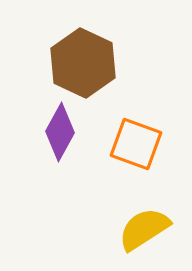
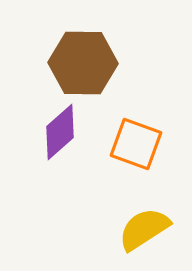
brown hexagon: rotated 24 degrees counterclockwise
purple diamond: rotated 20 degrees clockwise
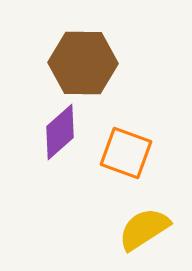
orange square: moved 10 px left, 9 px down
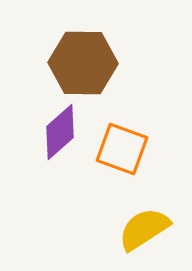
orange square: moved 4 px left, 4 px up
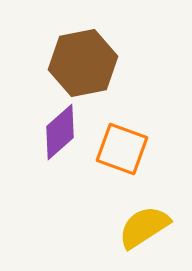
brown hexagon: rotated 12 degrees counterclockwise
yellow semicircle: moved 2 px up
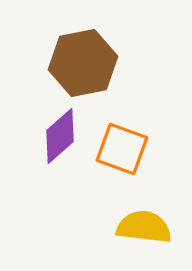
purple diamond: moved 4 px down
yellow semicircle: rotated 40 degrees clockwise
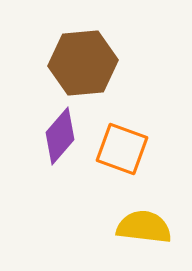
brown hexagon: rotated 6 degrees clockwise
purple diamond: rotated 8 degrees counterclockwise
